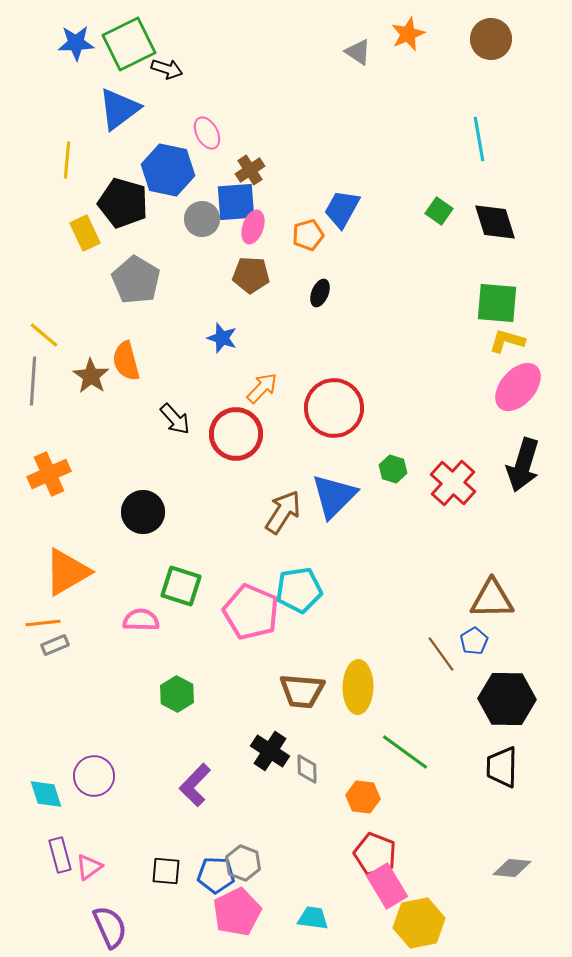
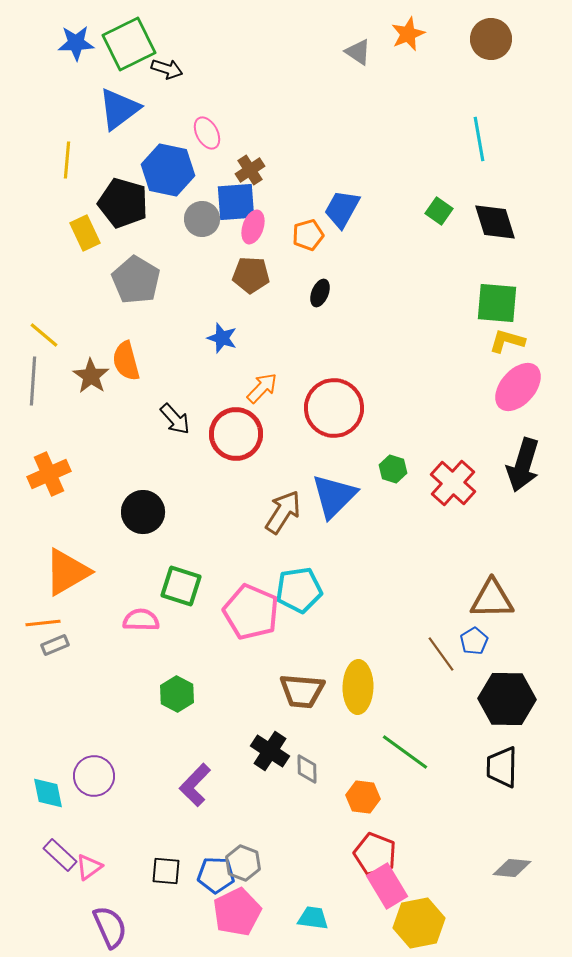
cyan diamond at (46, 794): moved 2 px right, 1 px up; rotated 6 degrees clockwise
purple rectangle at (60, 855): rotated 32 degrees counterclockwise
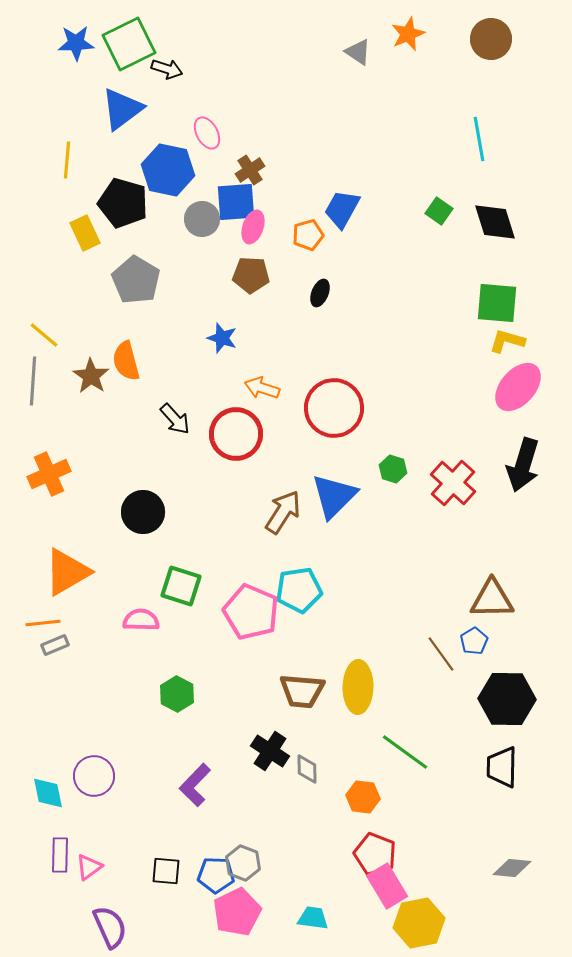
blue triangle at (119, 109): moved 3 px right
orange arrow at (262, 388): rotated 116 degrees counterclockwise
purple rectangle at (60, 855): rotated 48 degrees clockwise
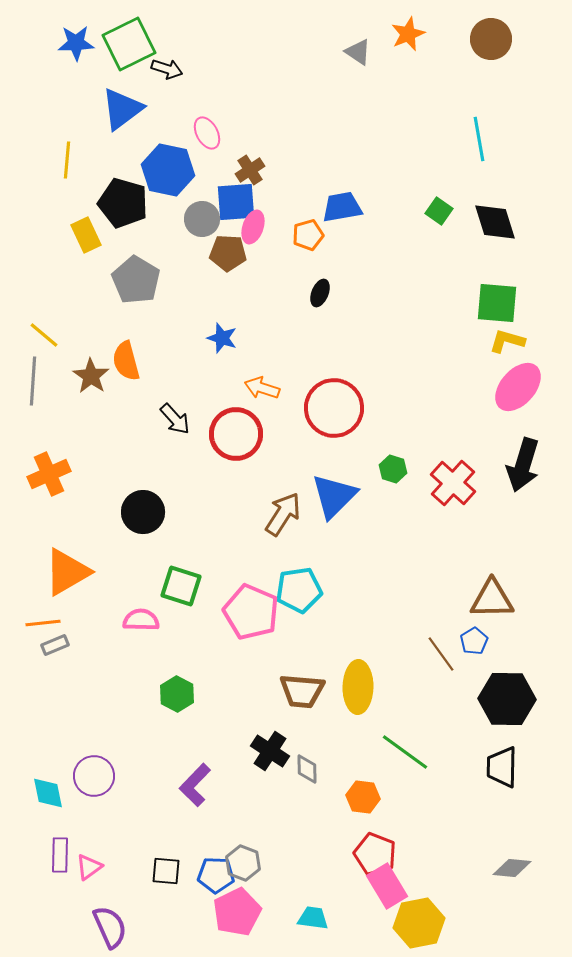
blue trapezoid at (342, 209): moved 2 px up; rotated 51 degrees clockwise
yellow rectangle at (85, 233): moved 1 px right, 2 px down
brown pentagon at (251, 275): moved 23 px left, 22 px up
brown arrow at (283, 512): moved 2 px down
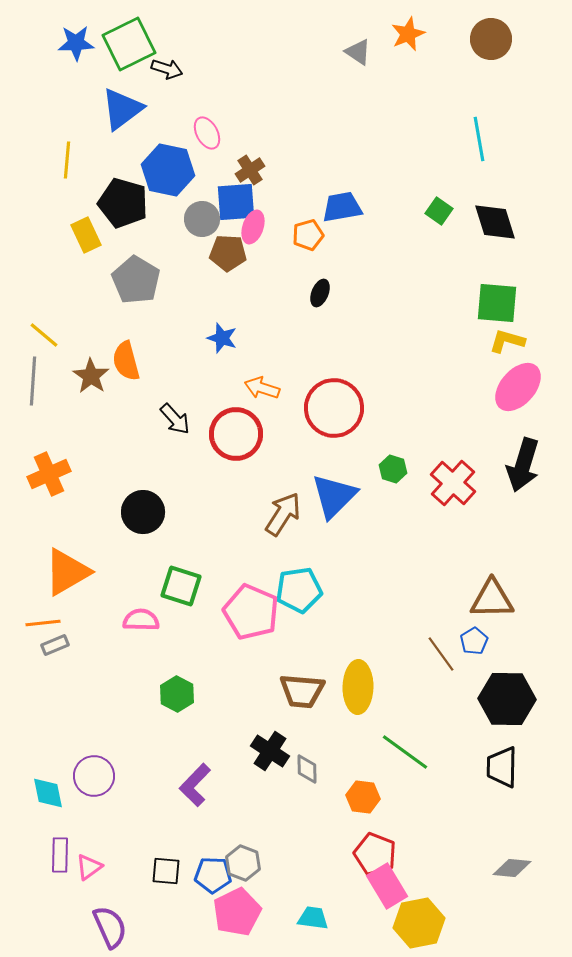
blue pentagon at (216, 875): moved 3 px left
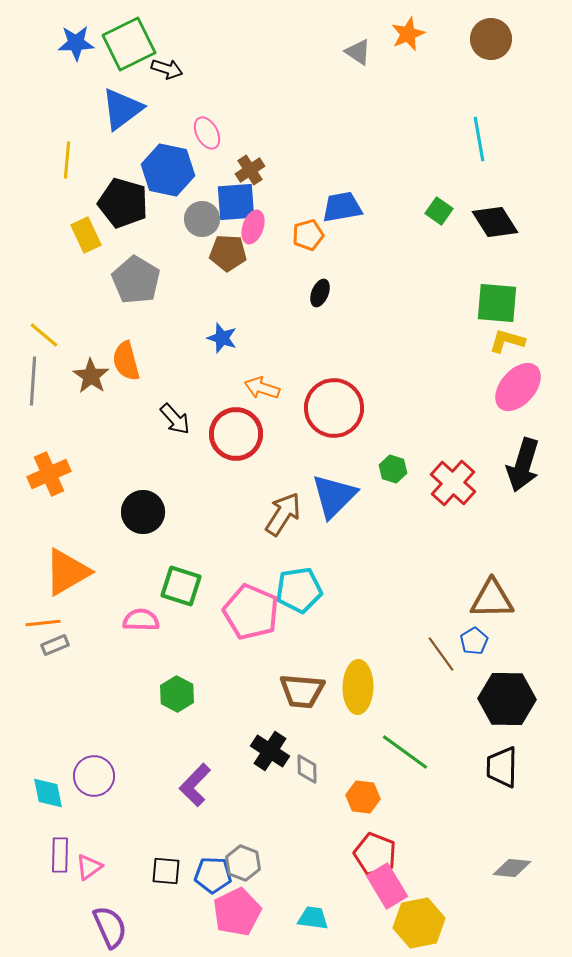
black diamond at (495, 222): rotated 15 degrees counterclockwise
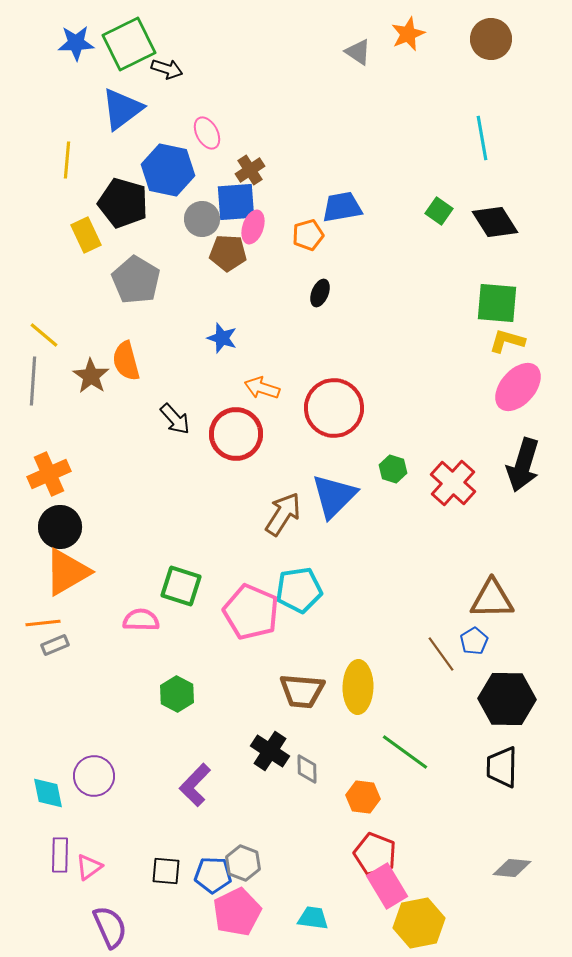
cyan line at (479, 139): moved 3 px right, 1 px up
black circle at (143, 512): moved 83 px left, 15 px down
